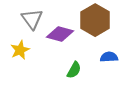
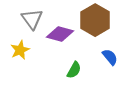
blue semicircle: moved 1 px right; rotated 54 degrees clockwise
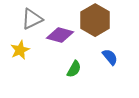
gray triangle: rotated 40 degrees clockwise
purple diamond: moved 1 px down
green semicircle: moved 1 px up
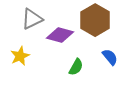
yellow star: moved 6 px down
green semicircle: moved 2 px right, 2 px up
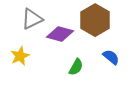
purple diamond: moved 1 px up
blue semicircle: moved 1 px right; rotated 12 degrees counterclockwise
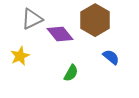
purple diamond: rotated 36 degrees clockwise
green semicircle: moved 5 px left, 6 px down
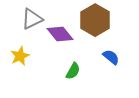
green semicircle: moved 2 px right, 2 px up
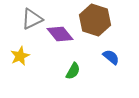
brown hexagon: rotated 12 degrees counterclockwise
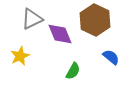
brown hexagon: rotated 8 degrees clockwise
purple diamond: rotated 16 degrees clockwise
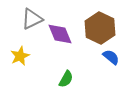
brown hexagon: moved 5 px right, 8 px down
green semicircle: moved 7 px left, 8 px down
